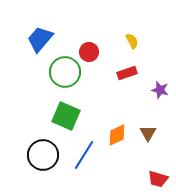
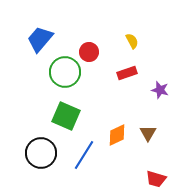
black circle: moved 2 px left, 2 px up
red trapezoid: moved 2 px left
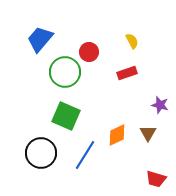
purple star: moved 15 px down
blue line: moved 1 px right
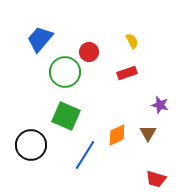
black circle: moved 10 px left, 8 px up
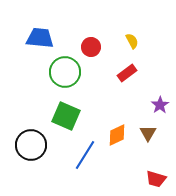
blue trapezoid: moved 1 px up; rotated 56 degrees clockwise
red circle: moved 2 px right, 5 px up
red rectangle: rotated 18 degrees counterclockwise
purple star: rotated 24 degrees clockwise
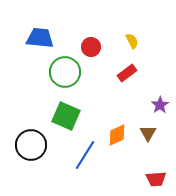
red trapezoid: rotated 20 degrees counterclockwise
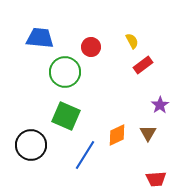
red rectangle: moved 16 px right, 8 px up
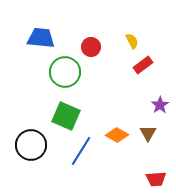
blue trapezoid: moved 1 px right
orange diamond: rotated 55 degrees clockwise
blue line: moved 4 px left, 4 px up
